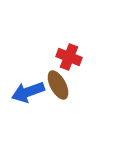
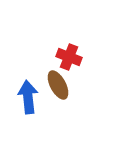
blue arrow: moved 5 px down; rotated 104 degrees clockwise
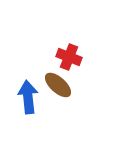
brown ellipse: rotated 20 degrees counterclockwise
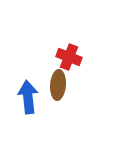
brown ellipse: rotated 52 degrees clockwise
